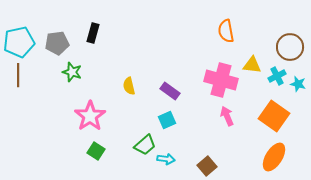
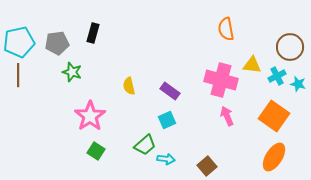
orange semicircle: moved 2 px up
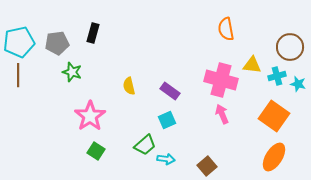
cyan cross: rotated 12 degrees clockwise
pink arrow: moved 5 px left, 2 px up
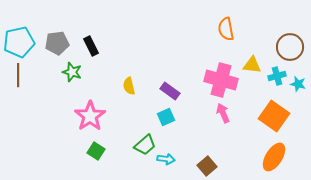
black rectangle: moved 2 px left, 13 px down; rotated 42 degrees counterclockwise
pink arrow: moved 1 px right, 1 px up
cyan square: moved 1 px left, 3 px up
